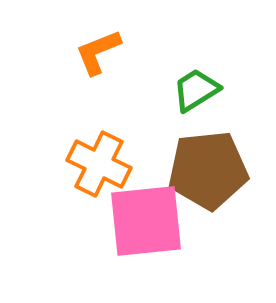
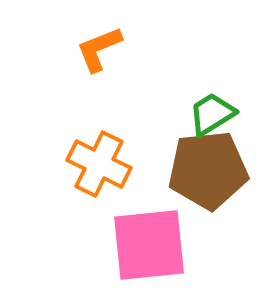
orange L-shape: moved 1 px right, 3 px up
green trapezoid: moved 16 px right, 24 px down
pink square: moved 3 px right, 24 px down
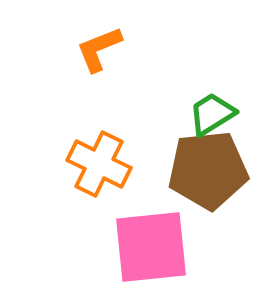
pink square: moved 2 px right, 2 px down
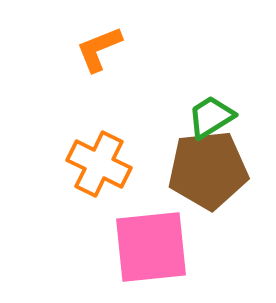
green trapezoid: moved 1 px left, 3 px down
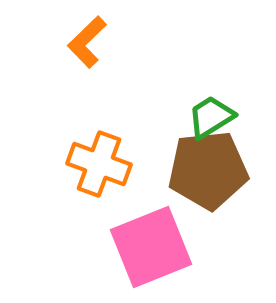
orange L-shape: moved 12 px left, 7 px up; rotated 22 degrees counterclockwise
orange cross: rotated 6 degrees counterclockwise
pink square: rotated 16 degrees counterclockwise
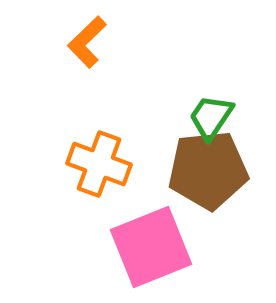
green trapezoid: rotated 24 degrees counterclockwise
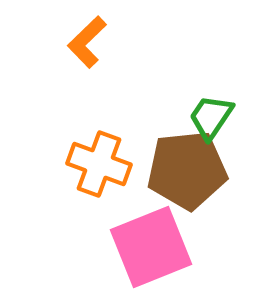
brown pentagon: moved 21 px left
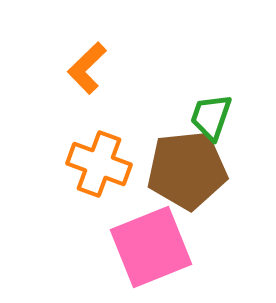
orange L-shape: moved 26 px down
green trapezoid: rotated 15 degrees counterclockwise
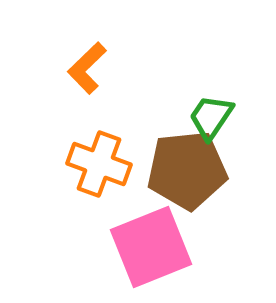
green trapezoid: rotated 15 degrees clockwise
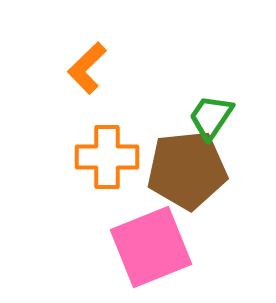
orange cross: moved 8 px right, 7 px up; rotated 20 degrees counterclockwise
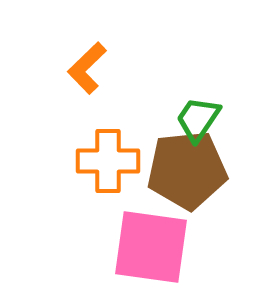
green trapezoid: moved 13 px left, 2 px down
orange cross: moved 1 px right, 4 px down
pink square: rotated 30 degrees clockwise
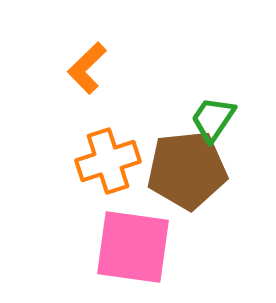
green trapezoid: moved 15 px right
orange cross: rotated 18 degrees counterclockwise
pink square: moved 18 px left
